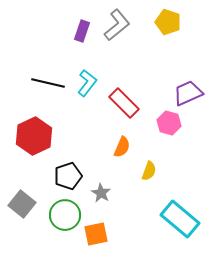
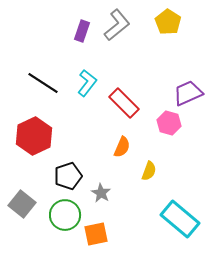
yellow pentagon: rotated 15 degrees clockwise
black line: moved 5 px left; rotated 20 degrees clockwise
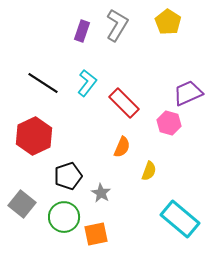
gray L-shape: rotated 20 degrees counterclockwise
green circle: moved 1 px left, 2 px down
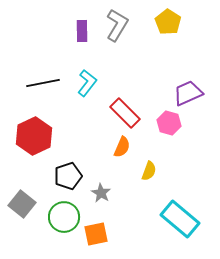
purple rectangle: rotated 20 degrees counterclockwise
black line: rotated 44 degrees counterclockwise
red rectangle: moved 1 px right, 10 px down
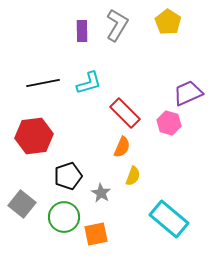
cyan L-shape: moved 2 px right; rotated 36 degrees clockwise
red hexagon: rotated 18 degrees clockwise
yellow semicircle: moved 16 px left, 5 px down
cyan rectangle: moved 11 px left
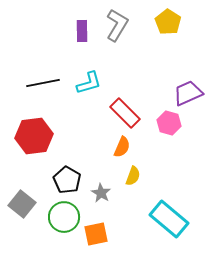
black pentagon: moved 1 px left, 4 px down; rotated 24 degrees counterclockwise
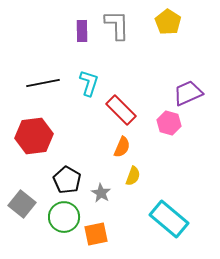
gray L-shape: rotated 32 degrees counterclockwise
cyan L-shape: rotated 56 degrees counterclockwise
red rectangle: moved 4 px left, 3 px up
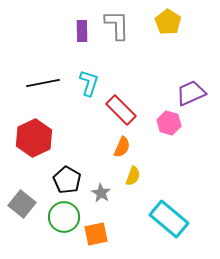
purple trapezoid: moved 3 px right
red hexagon: moved 2 px down; rotated 18 degrees counterclockwise
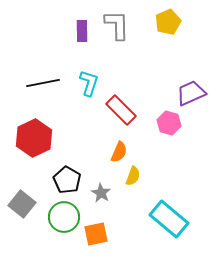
yellow pentagon: rotated 15 degrees clockwise
orange semicircle: moved 3 px left, 5 px down
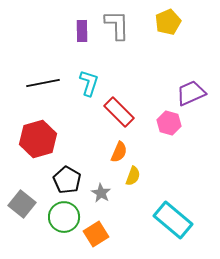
red rectangle: moved 2 px left, 2 px down
red hexagon: moved 4 px right, 1 px down; rotated 9 degrees clockwise
cyan rectangle: moved 4 px right, 1 px down
orange square: rotated 20 degrees counterclockwise
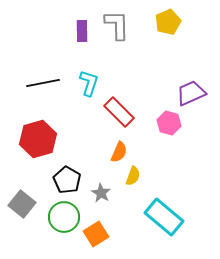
cyan rectangle: moved 9 px left, 3 px up
